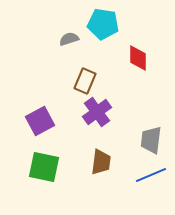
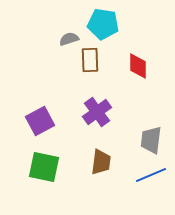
red diamond: moved 8 px down
brown rectangle: moved 5 px right, 21 px up; rotated 25 degrees counterclockwise
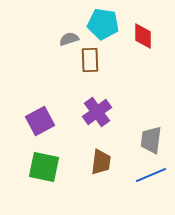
red diamond: moved 5 px right, 30 px up
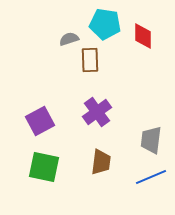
cyan pentagon: moved 2 px right
blue line: moved 2 px down
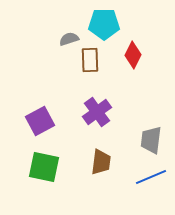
cyan pentagon: moved 1 px left; rotated 8 degrees counterclockwise
red diamond: moved 10 px left, 19 px down; rotated 28 degrees clockwise
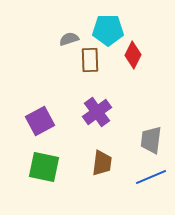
cyan pentagon: moved 4 px right, 6 px down
brown trapezoid: moved 1 px right, 1 px down
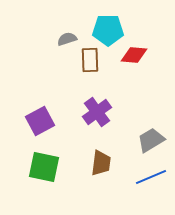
gray semicircle: moved 2 px left
red diamond: moved 1 px right; rotated 68 degrees clockwise
gray trapezoid: rotated 52 degrees clockwise
brown trapezoid: moved 1 px left
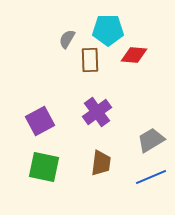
gray semicircle: rotated 42 degrees counterclockwise
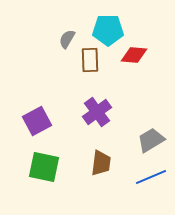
purple square: moved 3 px left
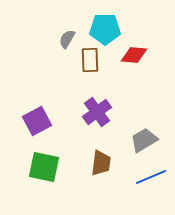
cyan pentagon: moved 3 px left, 1 px up
gray trapezoid: moved 7 px left
